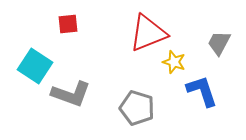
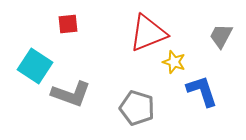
gray trapezoid: moved 2 px right, 7 px up
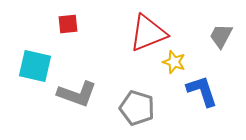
cyan square: rotated 20 degrees counterclockwise
gray L-shape: moved 6 px right
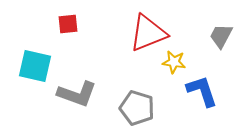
yellow star: rotated 10 degrees counterclockwise
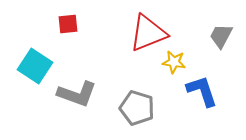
cyan square: rotated 20 degrees clockwise
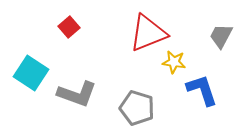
red square: moved 1 px right, 3 px down; rotated 35 degrees counterclockwise
cyan square: moved 4 px left, 7 px down
blue L-shape: moved 1 px up
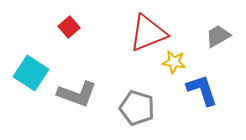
gray trapezoid: moved 3 px left; rotated 32 degrees clockwise
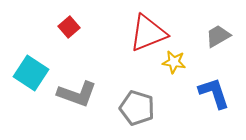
blue L-shape: moved 12 px right, 3 px down
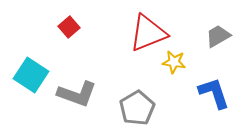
cyan square: moved 2 px down
gray pentagon: rotated 24 degrees clockwise
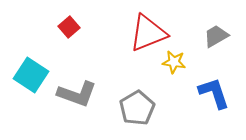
gray trapezoid: moved 2 px left
